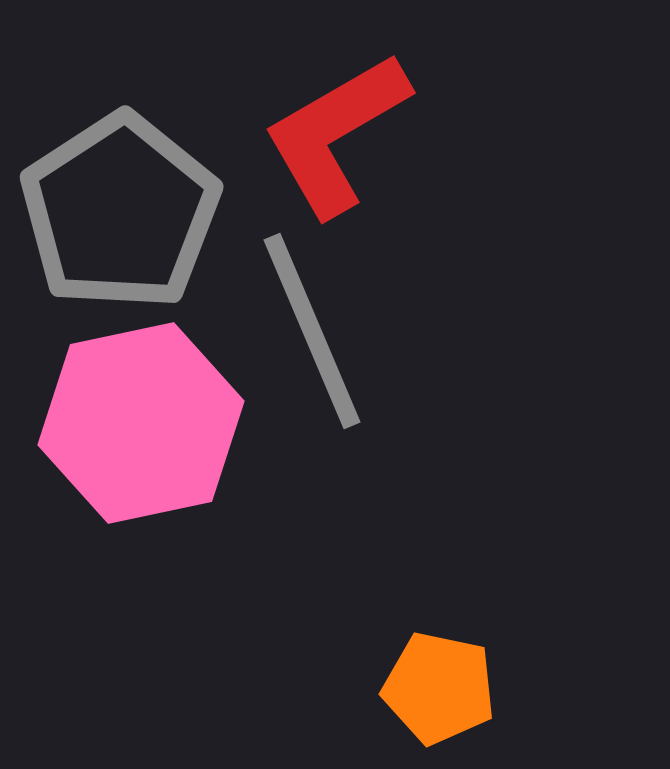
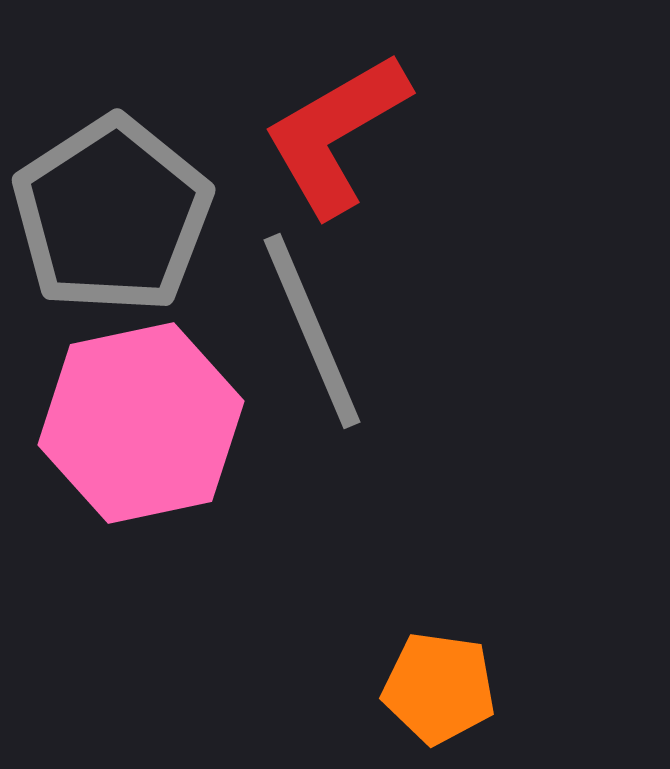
gray pentagon: moved 8 px left, 3 px down
orange pentagon: rotated 4 degrees counterclockwise
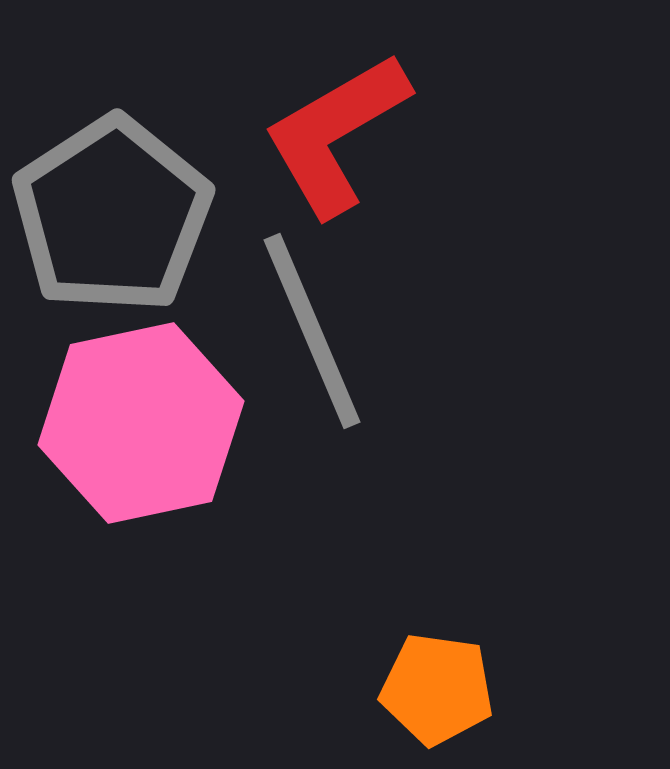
orange pentagon: moved 2 px left, 1 px down
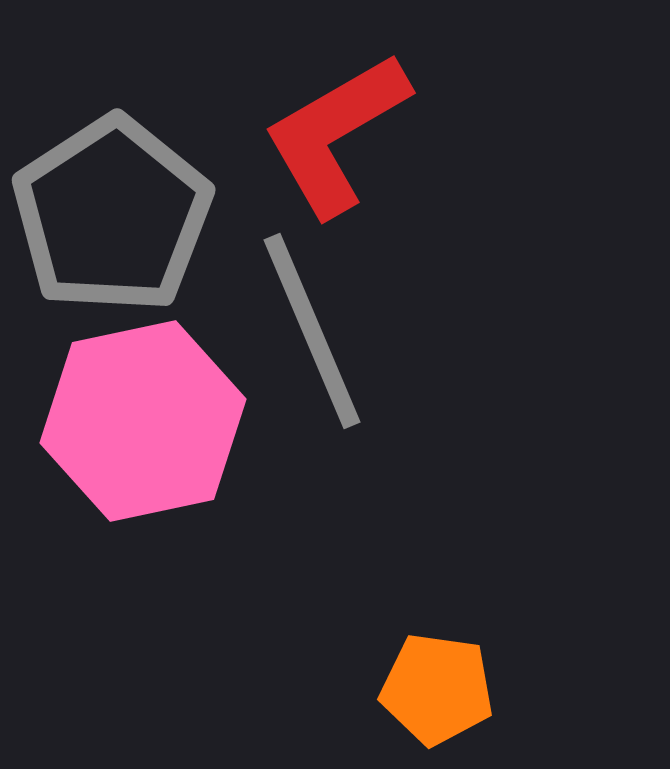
pink hexagon: moved 2 px right, 2 px up
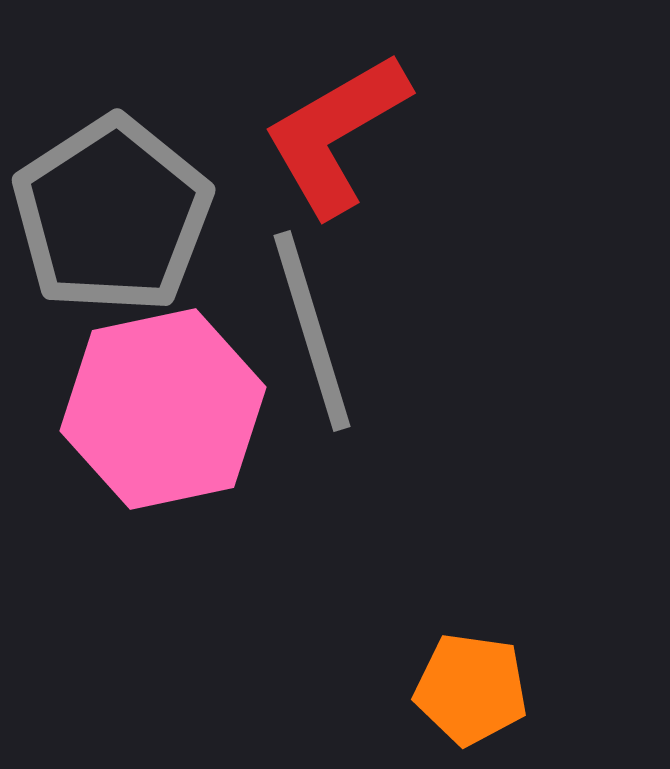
gray line: rotated 6 degrees clockwise
pink hexagon: moved 20 px right, 12 px up
orange pentagon: moved 34 px right
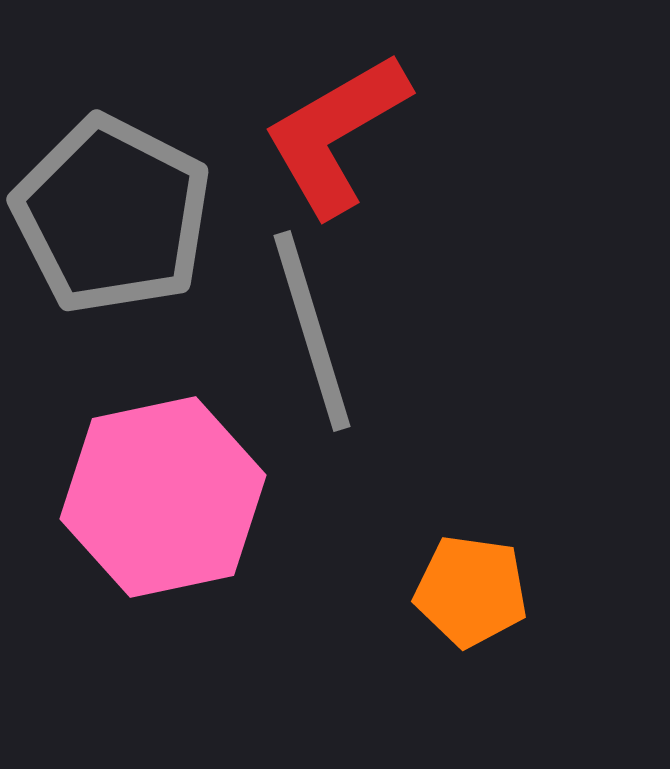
gray pentagon: rotated 12 degrees counterclockwise
pink hexagon: moved 88 px down
orange pentagon: moved 98 px up
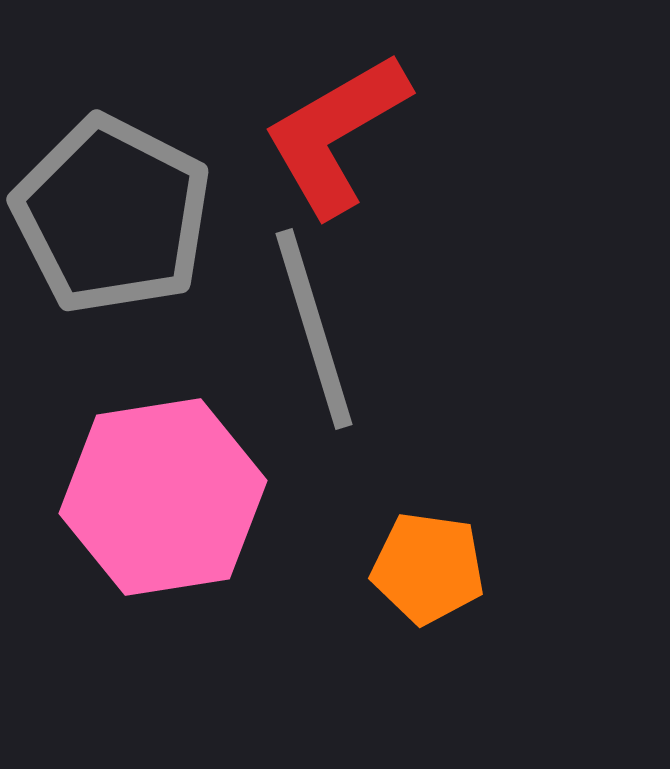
gray line: moved 2 px right, 2 px up
pink hexagon: rotated 3 degrees clockwise
orange pentagon: moved 43 px left, 23 px up
